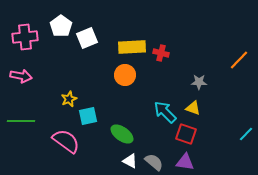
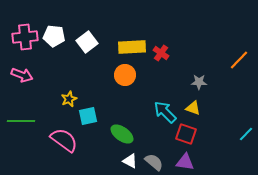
white pentagon: moved 7 px left, 10 px down; rotated 30 degrees counterclockwise
white square: moved 4 px down; rotated 15 degrees counterclockwise
red cross: rotated 21 degrees clockwise
pink arrow: moved 1 px right, 1 px up; rotated 10 degrees clockwise
pink semicircle: moved 2 px left, 1 px up
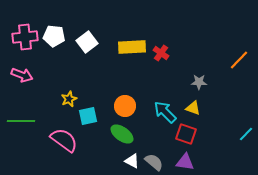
orange circle: moved 31 px down
white triangle: moved 2 px right
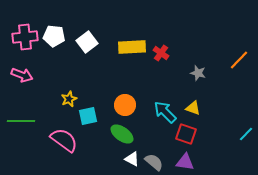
gray star: moved 1 px left, 9 px up; rotated 14 degrees clockwise
orange circle: moved 1 px up
white triangle: moved 2 px up
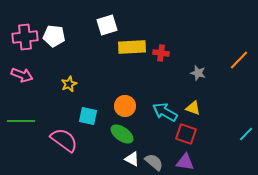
white square: moved 20 px right, 17 px up; rotated 20 degrees clockwise
red cross: rotated 28 degrees counterclockwise
yellow star: moved 15 px up
orange circle: moved 1 px down
cyan arrow: rotated 15 degrees counterclockwise
cyan square: rotated 24 degrees clockwise
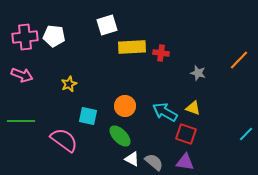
green ellipse: moved 2 px left, 2 px down; rotated 10 degrees clockwise
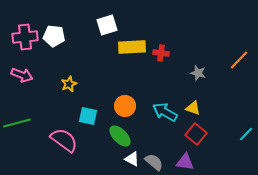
green line: moved 4 px left, 2 px down; rotated 16 degrees counterclockwise
red square: moved 10 px right; rotated 20 degrees clockwise
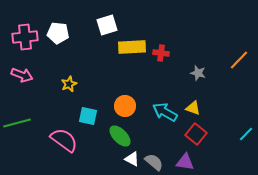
white pentagon: moved 4 px right, 3 px up
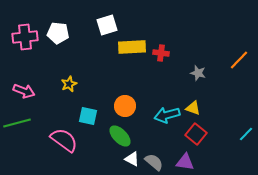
pink arrow: moved 2 px right, 16 px down
cyan arrow: moved 2 px right, 3 px down; rotated 45 degrees counterclockwise
